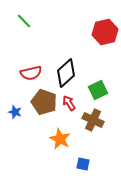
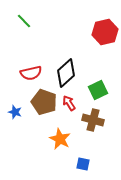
brown cross: rotated 10 degrees counterclockwise
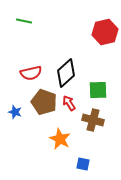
green line: rotated 35 degrees counterclockwise
green square: rotated 24 degrees clockwise
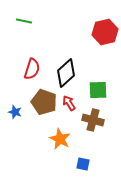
red semicircle: moved 1 px right, 4 px up; rotated 60 degrees counterclockwise
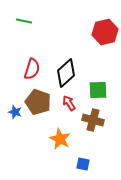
brown pentagon: moved 6 px left
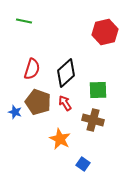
red arrow: moved 4 px left
blue square: rotated 24 degrees clockwise
